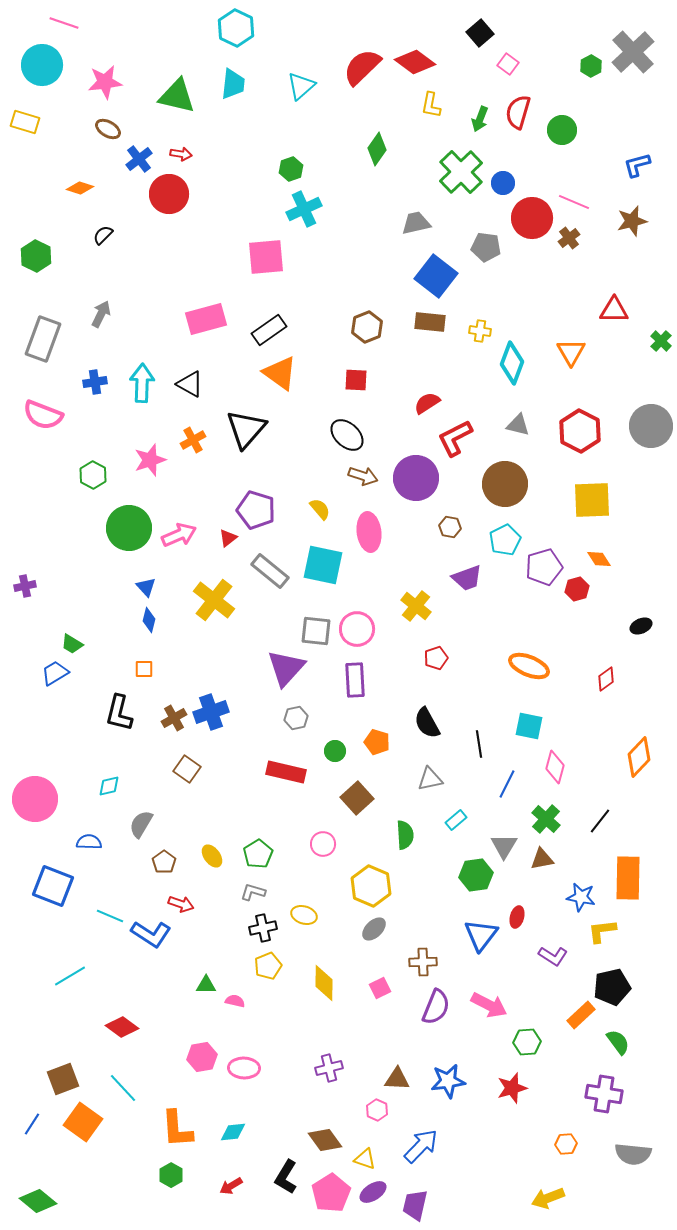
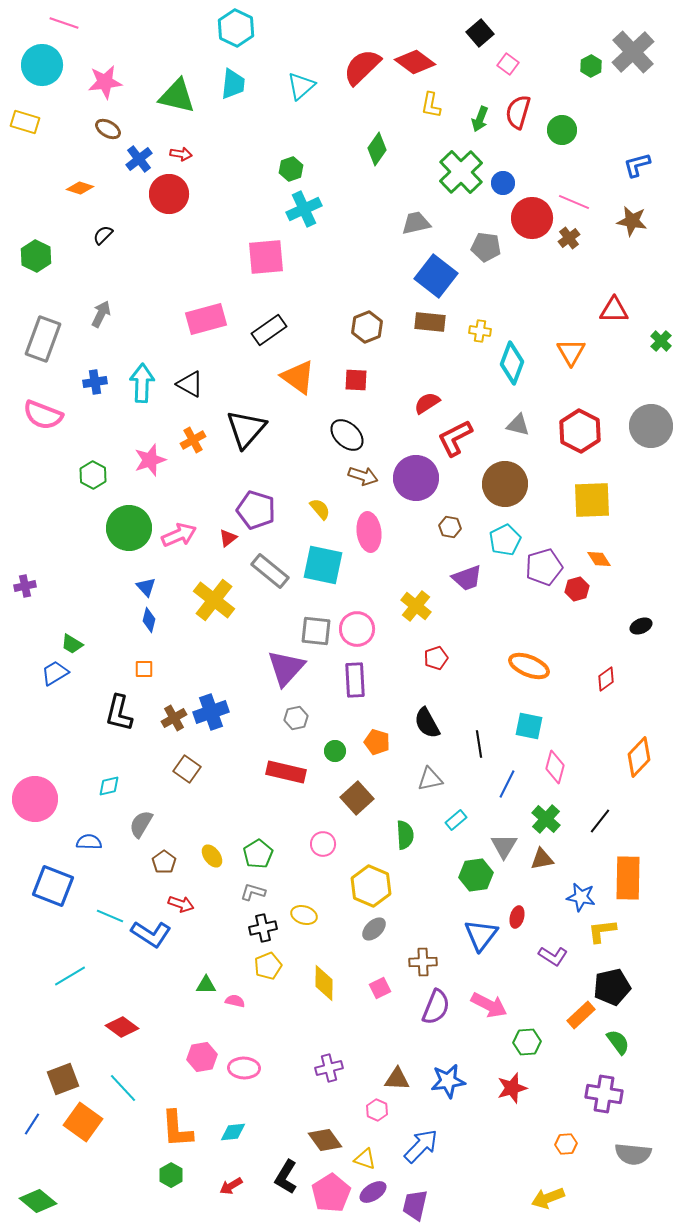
brown star at (632, 221): rotated 24 degrees clockwise
orange triangle at (280, 373): moved 18 px right, 4 px down
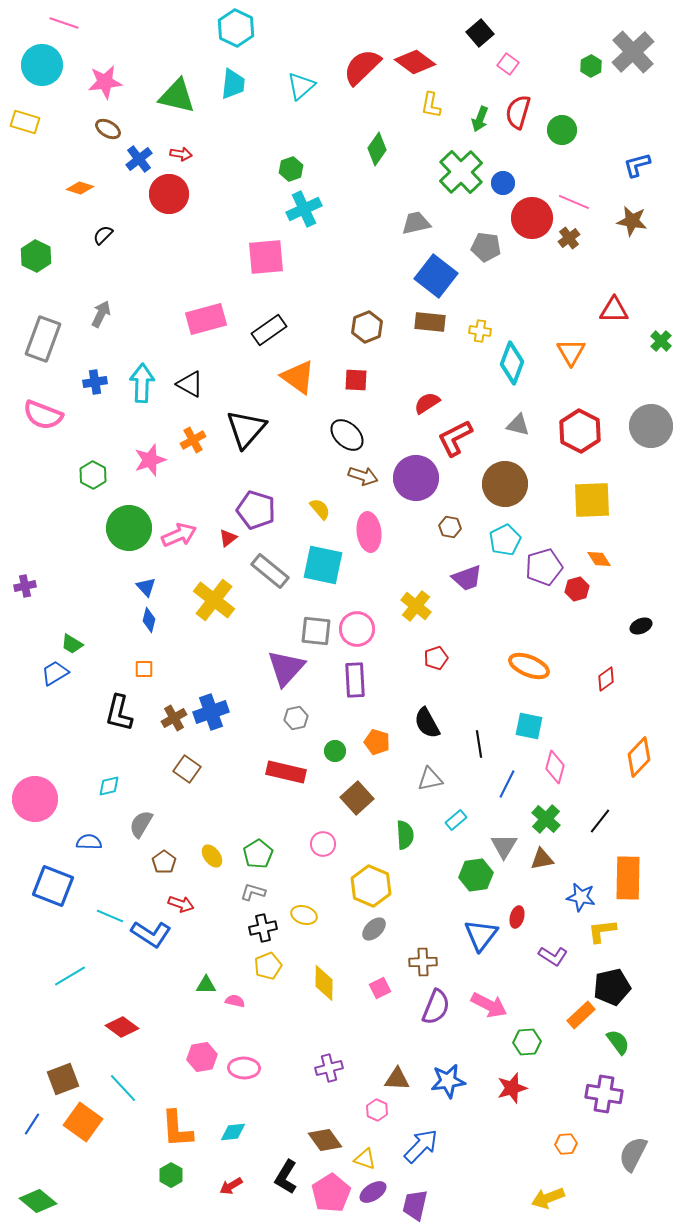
gray semicircle at (633, 1154): rotated 111 degrees clockwise
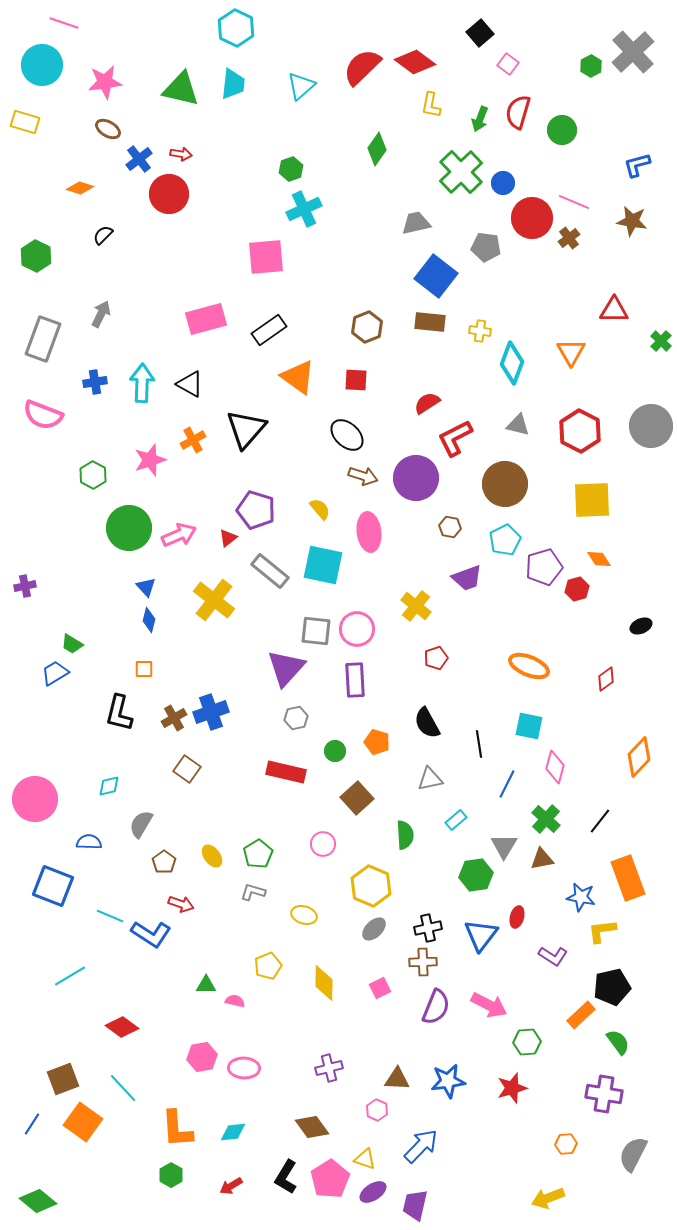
green triangle at (177, 96): moved 4 px right, 7 px up
orange rectangle at (628, 878): rotated 21 degrees counterclockwise
black cross at (263, 928): moved 165 px right
brown diamond at (325, 1140): moved 13 px left, 13 px up
pink pentagon at (331, 1193): moved 1 px left, 14 px up
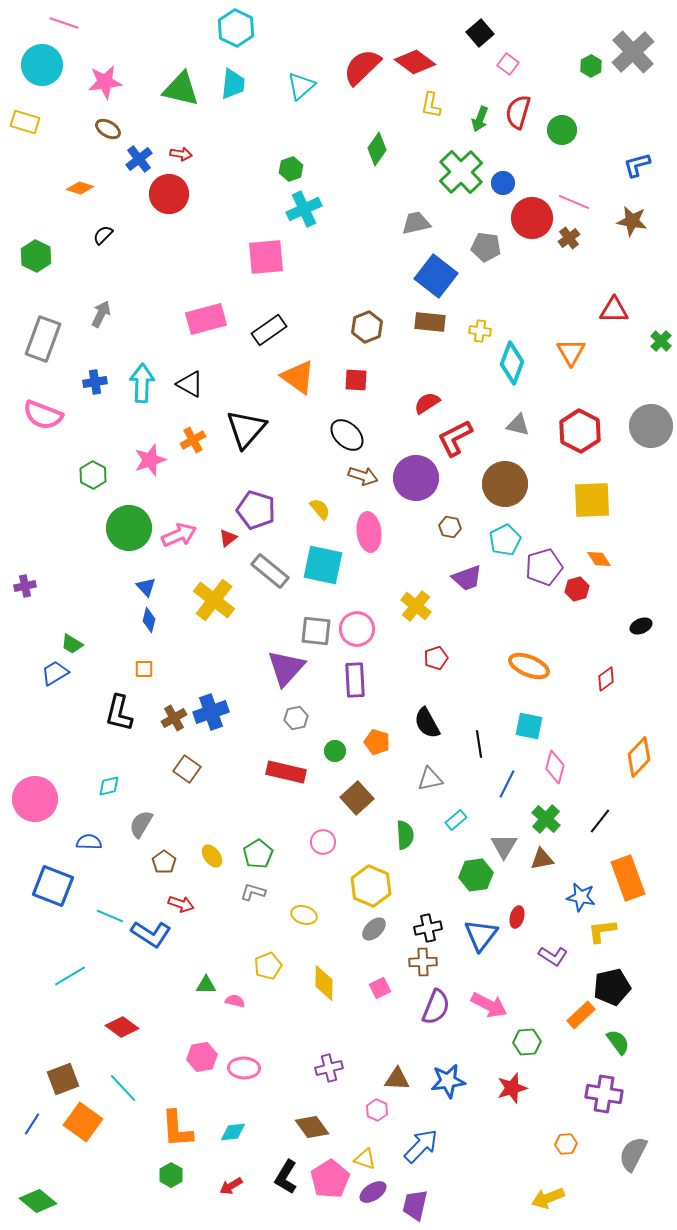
pink circle at (323, 844): moved 2 px up
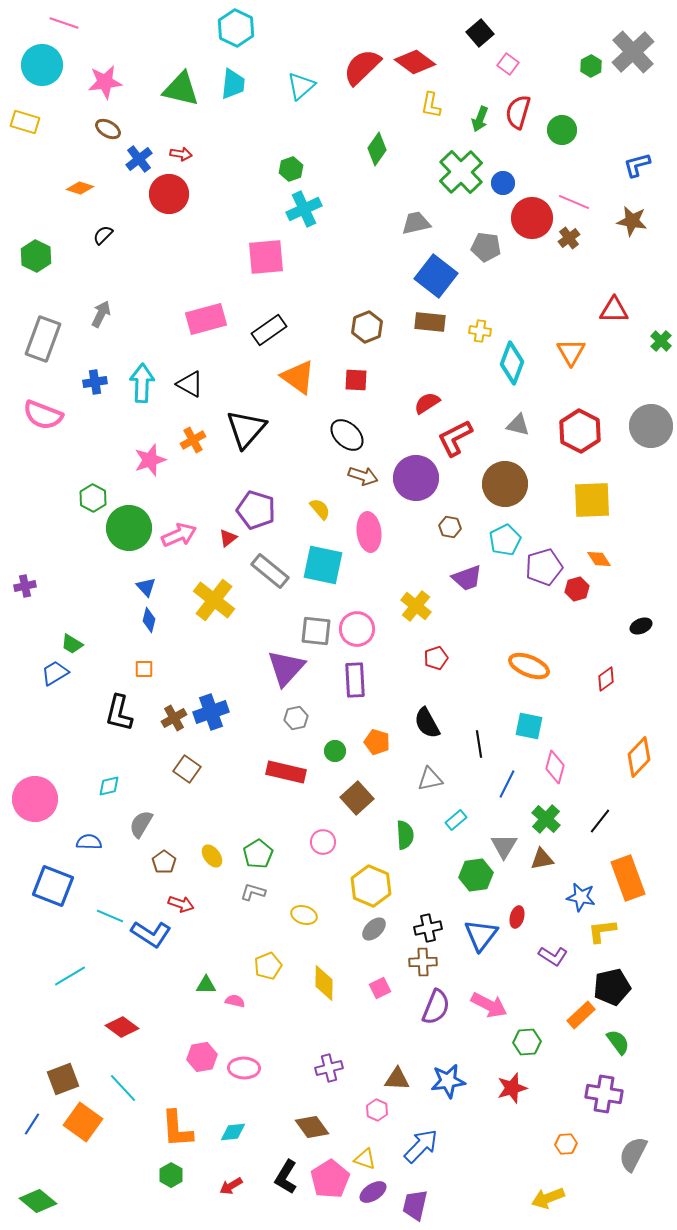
green hexagon at (93, 475): moved 23 px down
